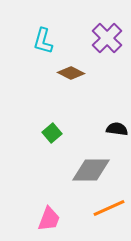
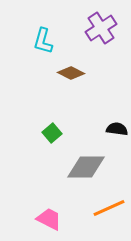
purple cross: moved 6 px left, 10 px up; rotated 12 degrees clockwise
gray diamond: moved 5 px left, 3 px up
pink trapezoid: rotated 84 degrees counterclockwise
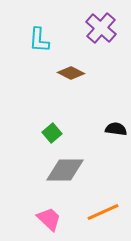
purple cross: rotated 16 degrees counterclockwise
cyan L-shape: moved 4 px left, 1 px up; rotated 12 degrees counterclockwise
black semicircle: moved 1 px left
gray diamond: moved 21 px left, 3 px down
orange line: moved 6 px left, 4 px down
pink trapezoid: rotated 16 degrees clockwise
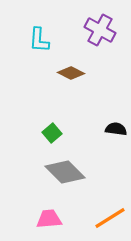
purple cross: moved 1 px left, 2 px down; rotated 12 degrees counterclockwise
gray diamond: moved 2 px down; rotated 45 degrees clockwise
orange line: moved 7 px right, 6 px down; rotated 8 degrees counterclockwise
pink trapezoid: rotated 48 degrees counterclockwise
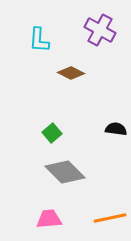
orange line: rotated 20 degrees clockwise
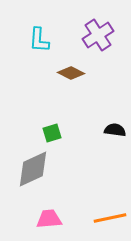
purple cross: moved 2 px left, 5 px down; rotated 28 degrees clockwise
black semicircle: moved 1 px left, 1 px down
green square: rotated 24 degrees clockwise
gray diamond: moved 32 px left, 3 px up; rotated 69 degrees counterclockwise
